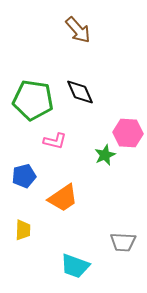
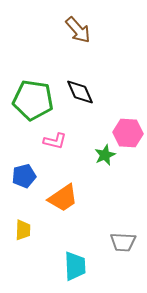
cyan trapezoid: rotated 112 degrees counterclockwise
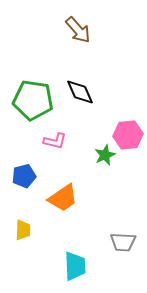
pink hexagon: moved 2 px down; rotated 8 degrees counterclockwise
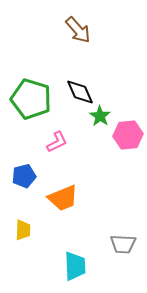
green pentagon: moved 2 px left, 1 px up; rotated 9 degrees clockwise
pink L-shape: moved 2 px right, 1 px down; rotated 40 degrees counterclockwise
green star: moved 5 px left, 39 px up; rotated 15 degrees counterclockwise
orange trapezoid: rotated 12 degrees clockwise
gray trapezoid: moved 2 px down
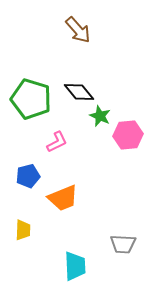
black diamond: moved 1 px left; rotated 16 degrees counterclockwise
green star: rotated 10 degrees counterclockwise
blue pentagon: moved 4 px right
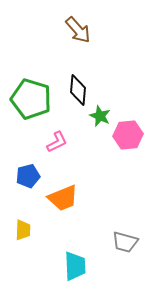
black diamond: moved 1 px left, 2 px up; rotated 44 degrees clockwise
gray trapezoid: moved 2 px right, 2 px up; rotated 12 degrees clockwise
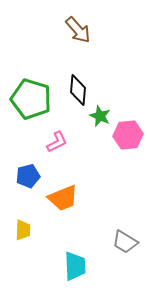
gray trapezoid: rotated 16 degrees clockwise
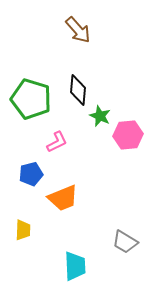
blue pentagon: moved 3 px right, 2 px up
